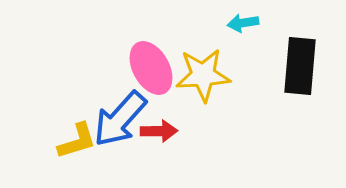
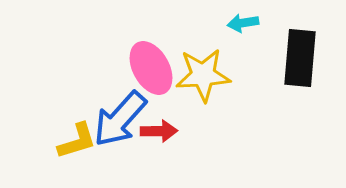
black rectangle: moved 8 px up
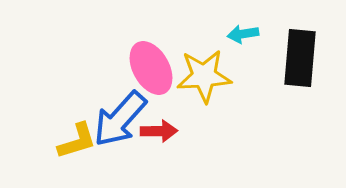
cyan arrow: moved 11 px down
yellow star: moved 1 px right, 1 px down
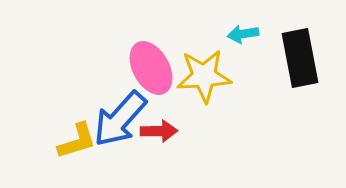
black rectangle: rotated 16 degrees counterclockwise
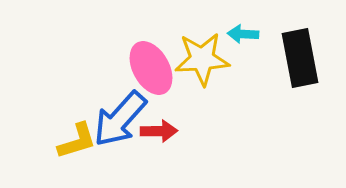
cyan arrow: rotated 12 degrees clockwise
yellow star: moved 2 px left, 17 px up
